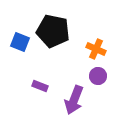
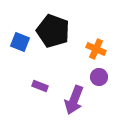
black pentagon: rotated 8 degrees clockwise
purple circle: moved 1 px right, 1 px down
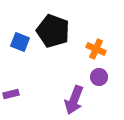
purple rectangle: moved 29 px left, 8 px down; rotated 35 degrees counterclockwise
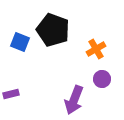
black pentagon: moved 1 px up
orange cross: rotated 36 degrees clockwise
purple circle: moved 3 px right, 2 px down
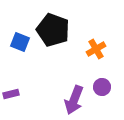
purple circle: moved 8 px down
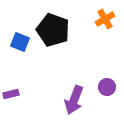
orange cross: moved 9 px right, 30 px up
purple circle: moved 5 px right
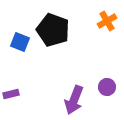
orange cross: moved 2 px right, 2 px down
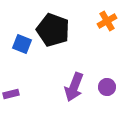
blue square: moved 2 px right, 2 px down
purple arrow: moved 13 px up
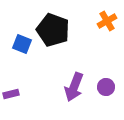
purple circle: moved 1 px left
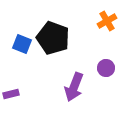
black pentagon: moved 8 px down
purple circle: moved 19 px up
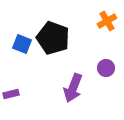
purple arrow: moved 1 px left, 1 px down
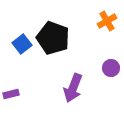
blue square: rotated 30 degrees clockwise
purple circle: moved 5 px right
